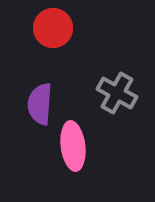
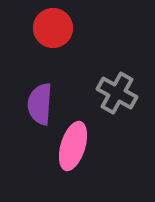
pink ellipse: rotated 24 degrees clockwise
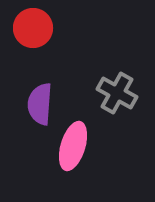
red circle: moved 20 px left
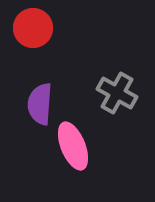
pink ellipse: rotated 39 degrees counterclockwise
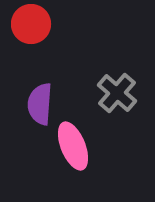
red circle: moved 2 px left, 4 px up
gray cross: rotated 12 degrees clockwise
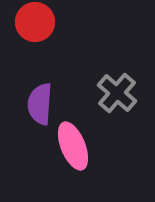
red circle: moved 4 px right, 2 px up
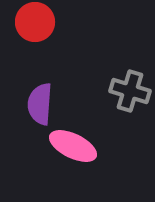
gray cross: moved 13 px right, 2 px up; rotated 24 degrees counterclockwise
pink ellipse: rotated 42 degrees counterclockwise
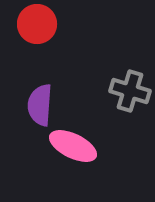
red circle: moved 2 px right, 2 px down
purple semicircle: moved 1 px down
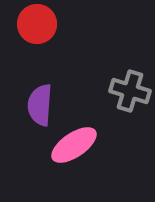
pink ellipse: moved 1 px right, 1 px up; rotated 60 degrees counterclockwise
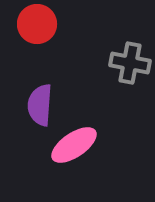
gray cross: moved 28 px up; rotated 6 degrees counterclockwise
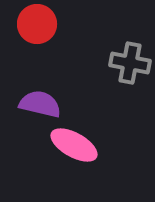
purple semicircle: moved 1 px up; rotated 99 degrees clockwise
pink ellipse: rotated 63 degrees clockwise
